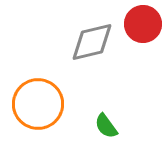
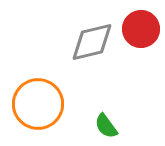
red circle: moved 2 px left, 5 px down
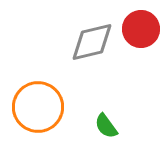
orange circle: moved 3 px down
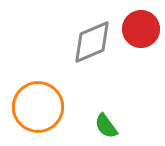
gray diamond: rotated 9 degrees counterclockwise
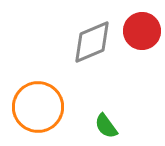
red circle: moved 1 px right, 2 px down
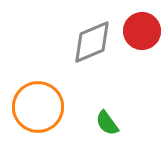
green semicircle: moved 1 px right, 3 px up
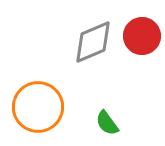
red circle: moved 5 px down
gray diamond: moved 1 px right
